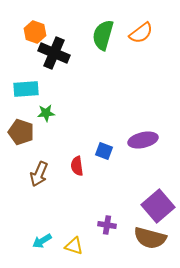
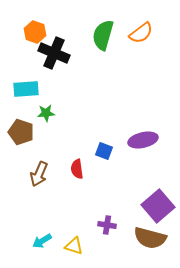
red semicircle: moved 3 px down
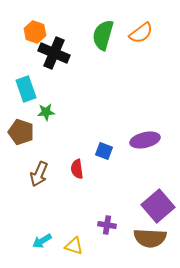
cyan rectangle: rotated 75 degrees clockwise
green star: moved 1 px up
purple ellipse: moved 2 px right
brown semicircle: rotated 12 degrees counterclockwise
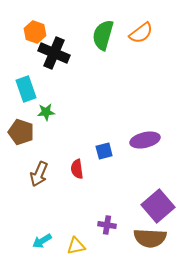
blue square: rotated 36 degrees counterclockwise
yellow triangle: moved 2 px right; rotated 30 degrees counterclockwise
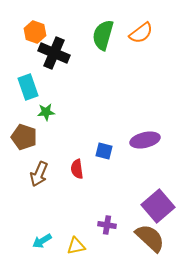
cyan rectangle: moved 2 px right, 2 px up
brown pentagon: moved 3 px right, 5 px down
blue square: rotated 30 degrees clockwise
brown semicircle: rotated 140 degrees counterclockwise
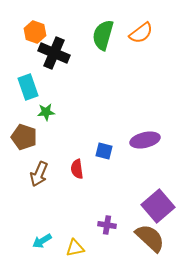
yellow triangle: moved 1 px left, 2 px down
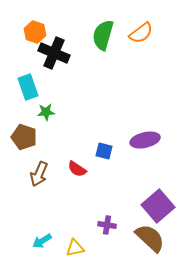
red semicircle: rotated 48 degrees counterclockwise
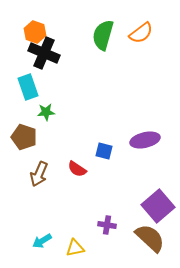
black cross: moved 10 px left
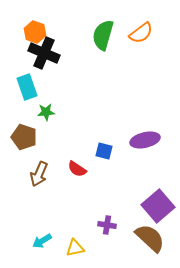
cyan rectangle: moved 1 px left
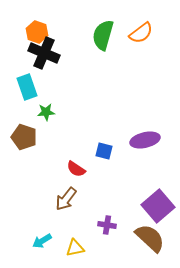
orange hexagon: moved 2 px right
red semicircle: moved 1 px left
brown arrow: moved 27 px right, 25 px down; rotated 15 degrees clockwise
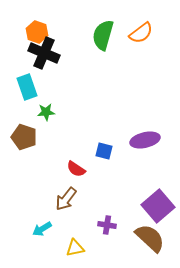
cyan arrow: moved 12 px up
